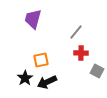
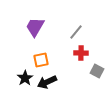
purple trapezoid: moved 2 px right, 8 px down; rotated 15 degrees clockwise
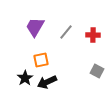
gray line: moved 10 px left
red cross: moved 12 px right, 18 px up
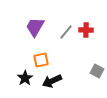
red cross: moved 7 px left, 5 px up
black arrow: moved 5 px right, 1 px up
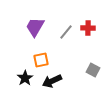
red cross: moved 2 px right, 2 px up
gray square: moved 4 px left, 1 px up
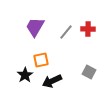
red cross: moved 1 px down
gray square: moved 4 px left, 2 px down
black star: moved 3 px up
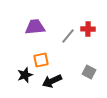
purple trapezoid: rotated 55 degrees clockwise
gray line: moved 2 px right, 4 px down
black star: rotated 14 degrees clockwise
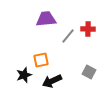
purple trapezoid: moved 11 px right, 8 px up
black star: moved 1 px left
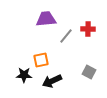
gray line: moved 2 px left
black star: rotated 21 degrees clockwise
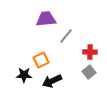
red cross: moved 2 px right, 23 px down
orange square: rotated 14 degrees counterclockwise
gray square: rotated 24 degrees clockwise
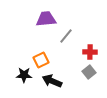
black arrow: rotated 48 degrees clockwise
